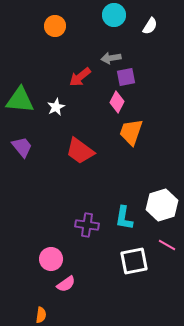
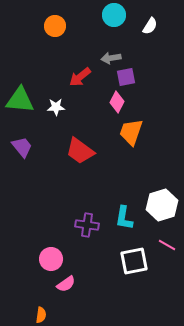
white star: rotated 24 degrees clockwise
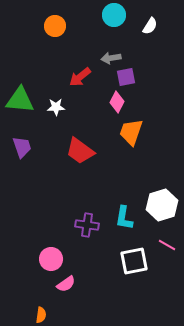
purple trapezoid: rotated 20 degrees clockwise
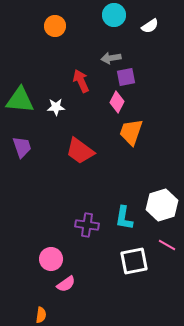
white semicircle: rotated 24 degrees clockwise
red arrow: moved 1 px right, 4 px down; rotated 105 degrees clockwise
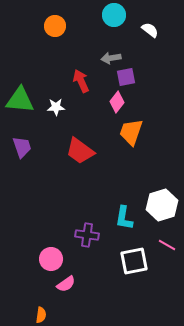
white semicircle: moved 4 px down; rotated 108 degrees counterclockwise
pink diamond: rotated 10 degrees clockwise
purple cross: moved 10 px down
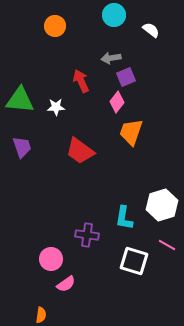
white semicircle: moved 1 px right
purple square: rotated 12 degrees counterclockwise
white square: rotated 28 degrees clockwise
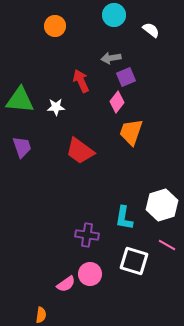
pink circle: moved 39 px right, 15 px down
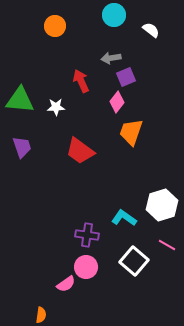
cyan L-shape: rotated 115 degrees clockwise
white square: rotated 24 degrees clockwise
pink circle: moved 4 px left, 7 px up
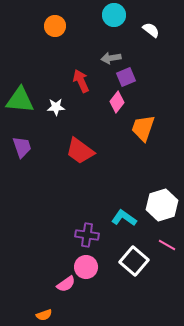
orange trapezoid: moved 12 px right, 4 px up
orange semicircle: moved 3 px right; rotated 63 degrees clockwise
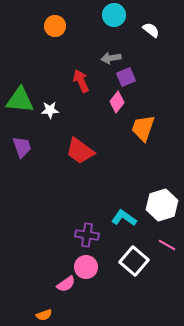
white star: moved 6 px left, 3 px down
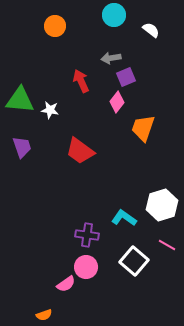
white star: rotated 12 degrees clockwise
